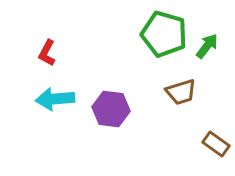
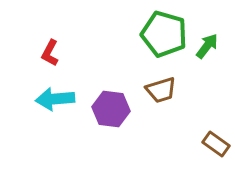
red L-shape: moved 3 px right
brown trapezoid: moved 20 px left, 2 px up
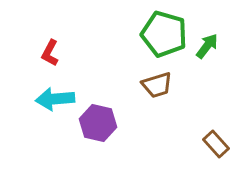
brown trapezoid: moved 4 px left, 5 px up
purple hexagon: moved 13 px left, 14 px down; rotated 6 degrees clockwise
brown rectangle: rotated 12 degrees clockwise
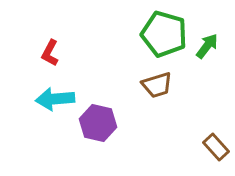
brown rectangle: moved 3 px down
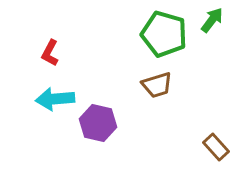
green arrow: moved 5 px right, 26 px up
